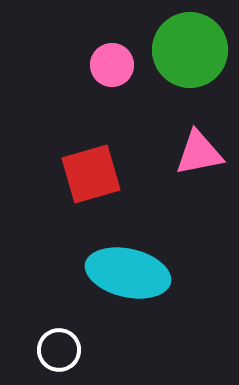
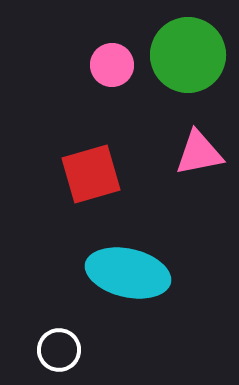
green circle: moved 2 px left, 5 px down
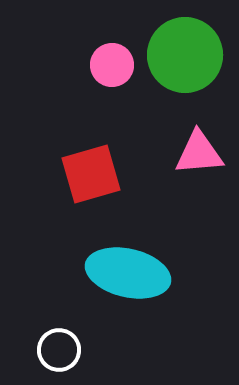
green circle: moved 3 px left
pink triangle: rotated 6 degrees clockwise
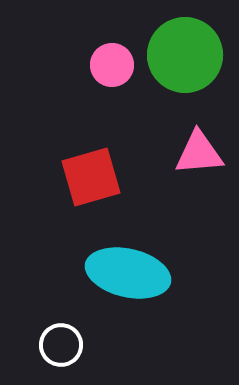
red square: moved 3 px down
white circle: moved 2 px right, 5 px up
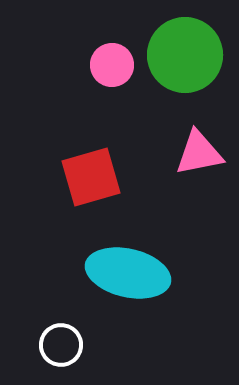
pink triangle: rotated 6 degrees counterclockwise
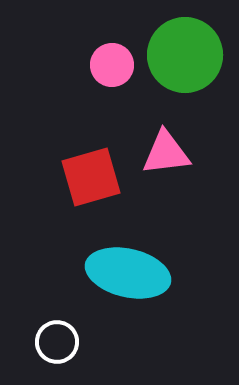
pink triangle: moved 33 px left; rotated 4 degrees clockwise
white circle: moved 4 px left, 3 px up
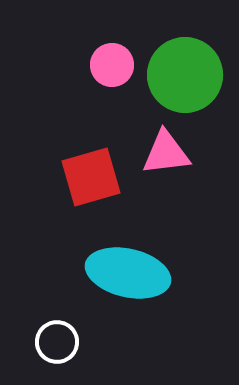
green circle: moved 20 px down
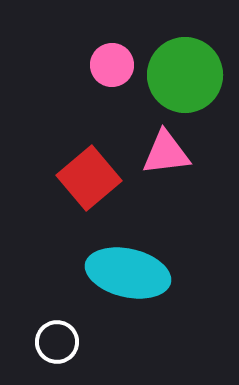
red square: moved 2 px left, 1 px down; rotated 24 degrees counterclockwise
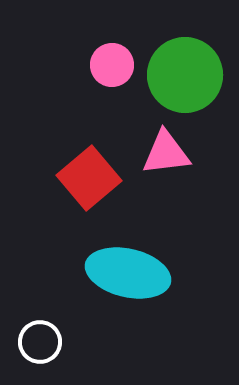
white circle: moved 17 px left
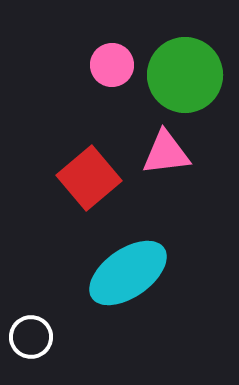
cyan ellipse: rotated 48 degrees counterclockwise
white circle: moved 9 px left, 5 px up
